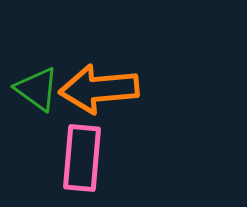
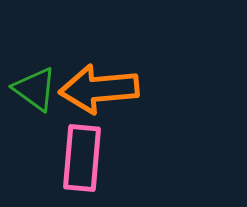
green triangle: moved 2 px left
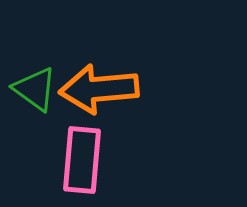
pink rectangle: moved 2 px down
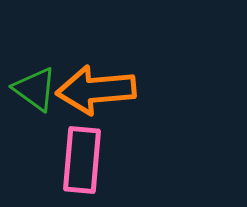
orange arrow: moved 3 px left, 1 px down
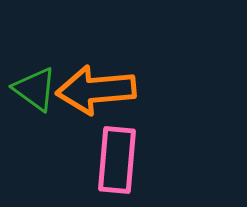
pink rectangle: moved 35 px right
